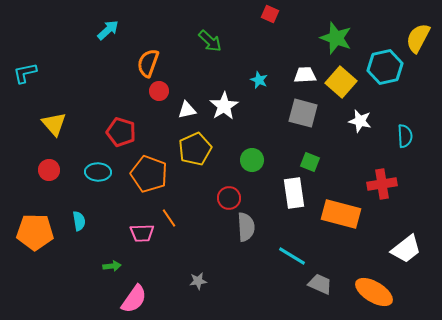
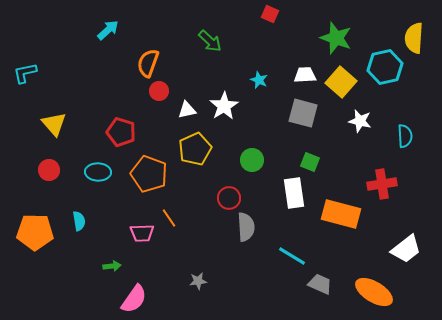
yellow semicircle at (418, 38): moved 4 px left; rotated 24 degrees counterclockwise
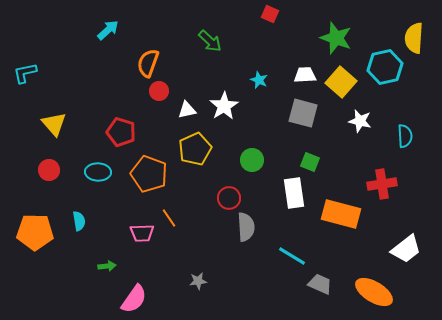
green arrow at (112, 266): moved 5 px left
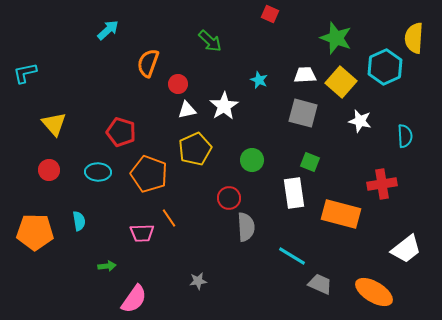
cyan hexagon at (385, 67): rotated 12 degrees counterclockwise
red circle at (159, 91): moved 19 px right, 7 px up
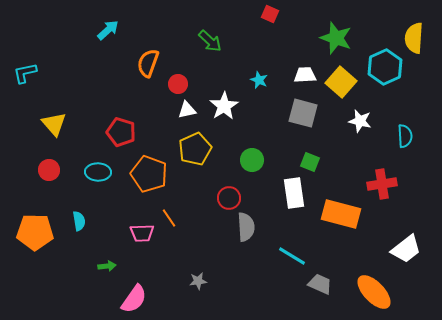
orange ellipse at (374, 292): rotated 15 degrees clockwise
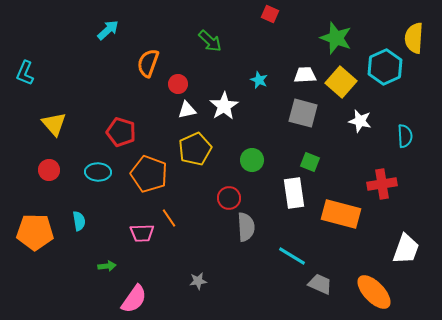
cyan L-shape at (25, 73): rotated 55 degrees counterclockwise
white trapezoid at (406, 249): rotated 32 degrees counterclockwise
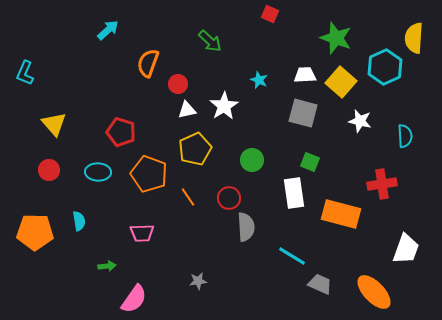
orange line at (169, 218): moved 19 px right, 21 px up
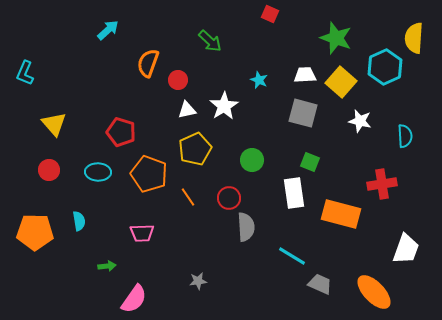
red circle at (178, 84): moved 4 px up
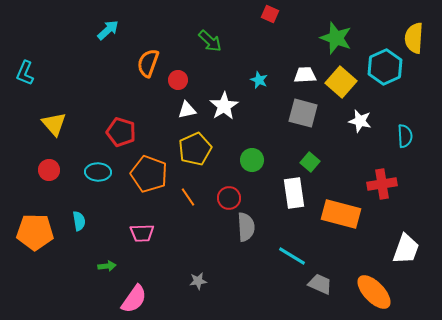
green square at (310, 162): rotated 18 degrees clockwise
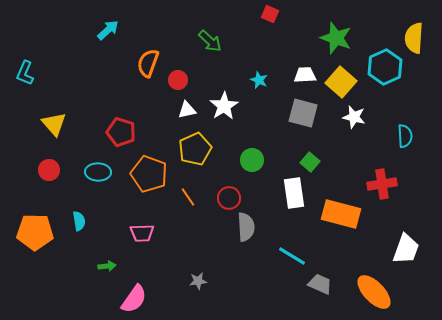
white star at (360, 121): moved 6 px left, 4 px up
